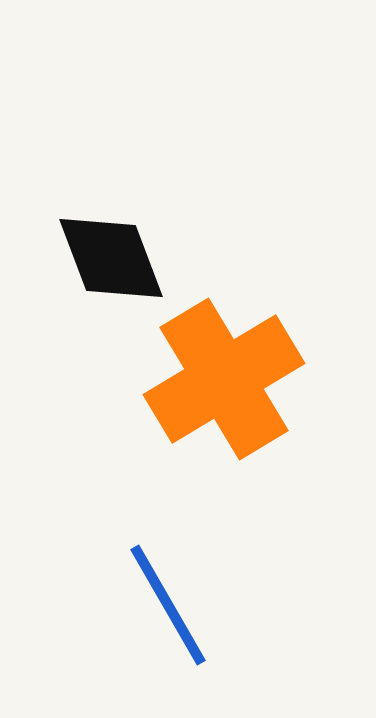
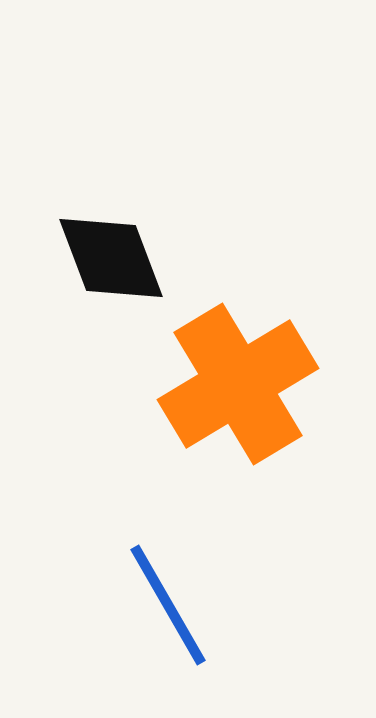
orange cross: moved 14 px right, 5 px down
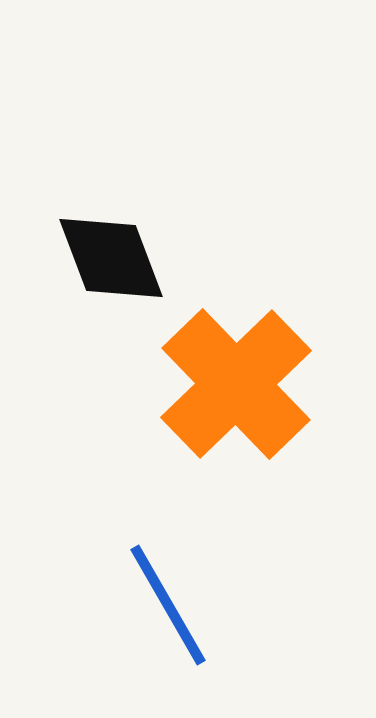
orange cross: moved 2 px left; rotated 13 degrees counterclockwise
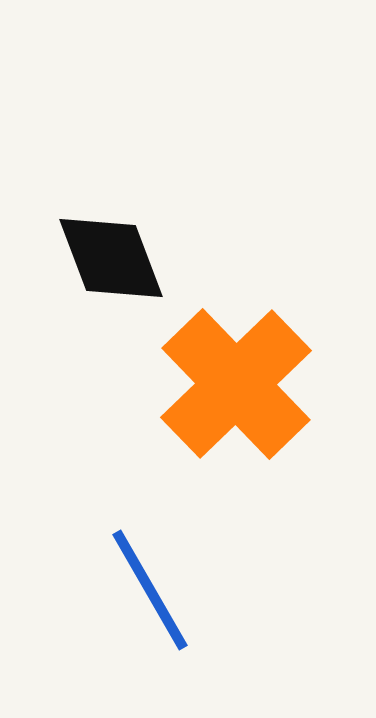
blue line: moved 18 px left, 15 px up
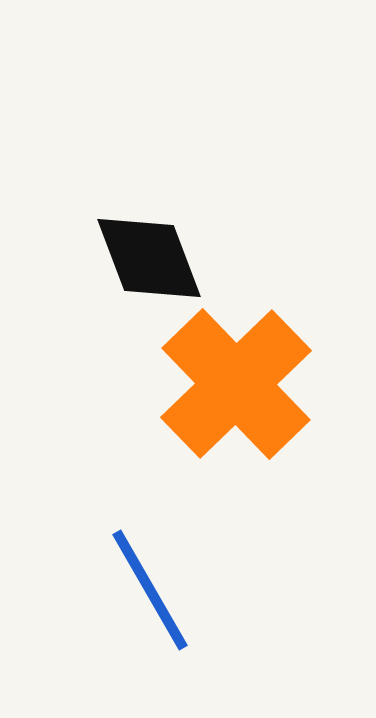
black diamond: moved 38 px right
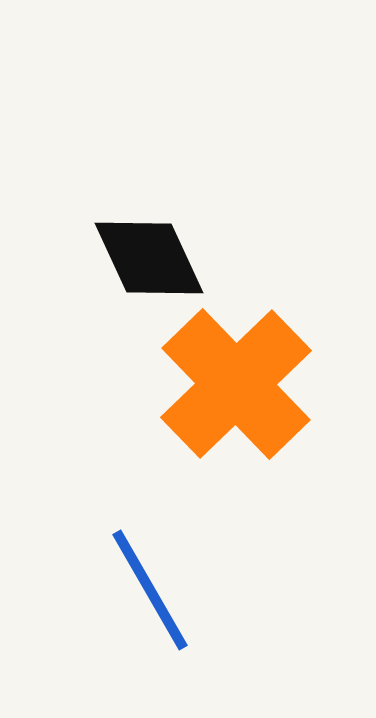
black diamond: rotated 4 degrees counterclockwise
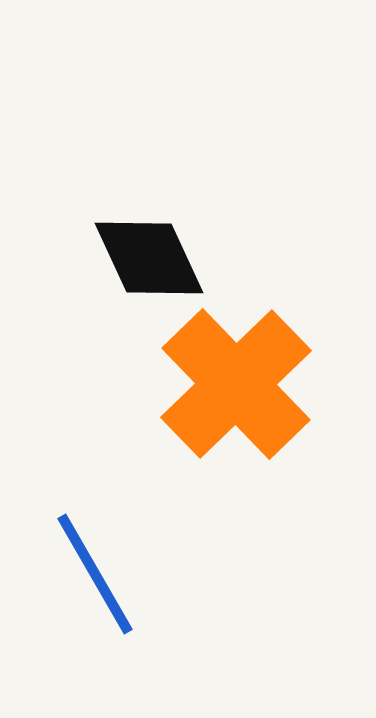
blue line: moved 55 px left, 16 px up
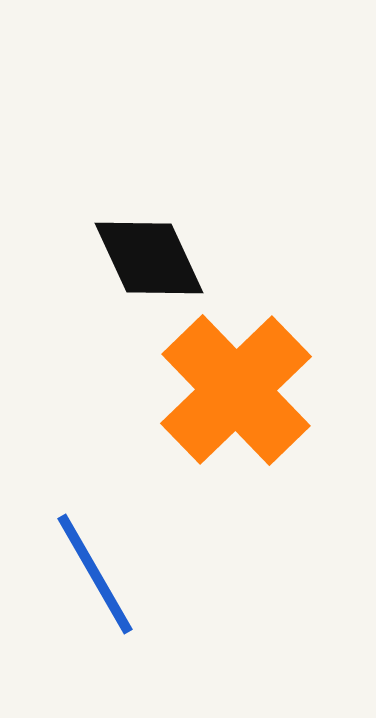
orange cross: moved 6 px down
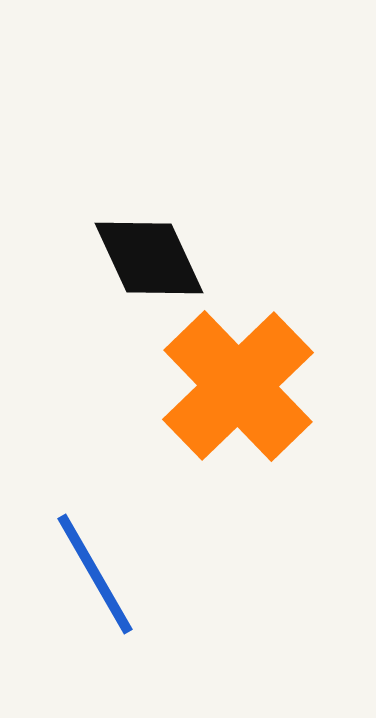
orange cross: moved 2 px right, 4 px up
